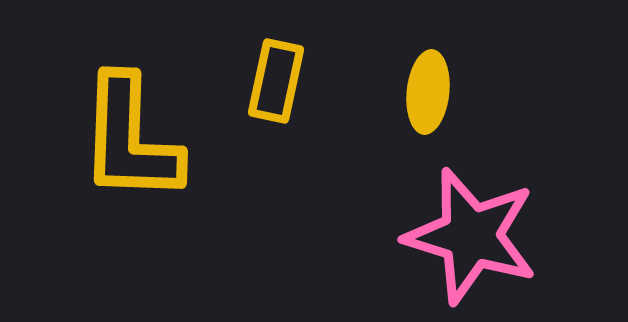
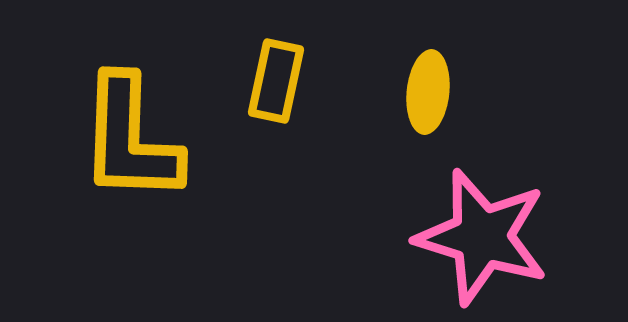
pink star: moved 11 px right, 1 px down
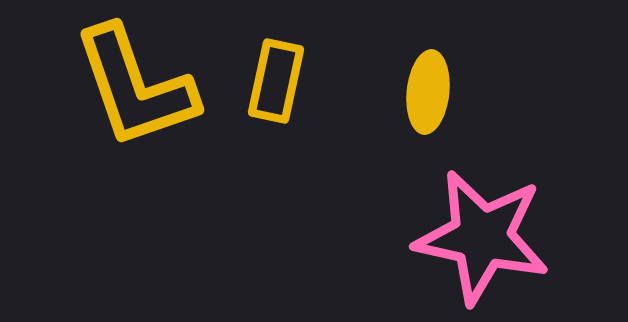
yellow L-shape: moved 5 px right, 52 px up; rotated 21 degrees counterclockwise
pink star: rotated 5 degrees counterclockwise
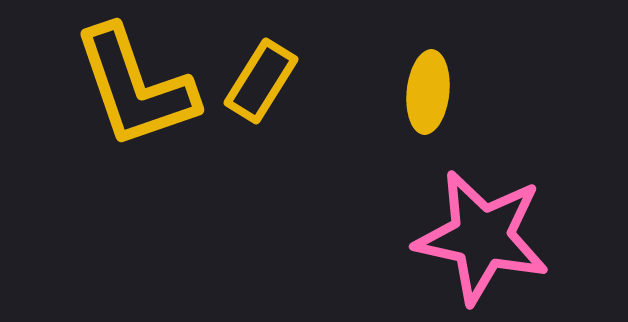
yellow rectangle: moved 15 px left; rotated 20 degrees clockwise
